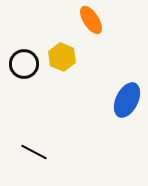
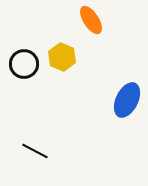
black line: moved 1 px right, 1 px up
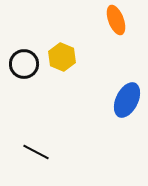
orange ellipse: moved 25 px right; rotated 12 degrees clockwise
black line: moved 1 px right, 1 px down
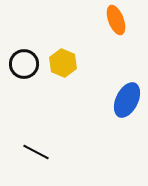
yellow hexagon: moved 1 px right, 6 px down
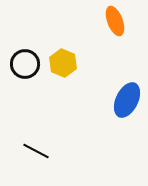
orange ellipse: moved 1 px left, 1 px down
black circle: moved 1 px right
black line: moved 1 px up
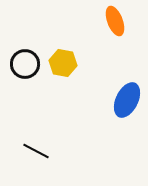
yellow hexagon: rotated 12 degrees counterclockwise
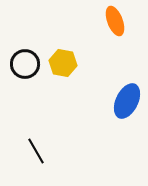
blue ellipse: moved 1 px down
black line: rotated 32 degrees clockwise
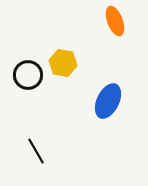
black circle: moved 3 px right, 11 px down
blue ellipse: moved 19 px left
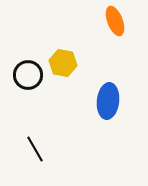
blue ellipse: rotated 20 degrees counterclockwise
black line: moved 1 px left, 2 px up
